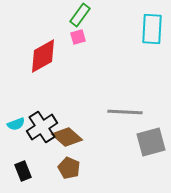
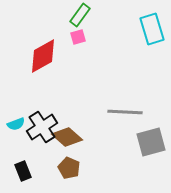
cyan rectangle: rotated 20 degrees counterclockwise
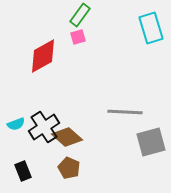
cyan rectangle: moved 1 px left, 1 px up
black cross: moved 2 px right
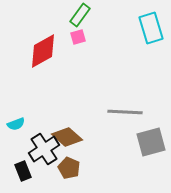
red diamond: moved 5 px up
black cross: moved 22 px down
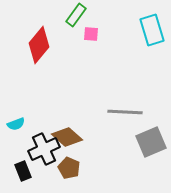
green rectangle: moved 4 px left
cyan rectangle: moved 1 px right, 2 px down
pink square: moved 13 px right, 3 px up; rotated 21 degrees clockwise
red diamond: moved 4 px left, 6 px up; rotated 21 degrees counterclockwise
gray square: rotated 8 degrees counterclockwise
black cross: rotated 8 degrees clockwise
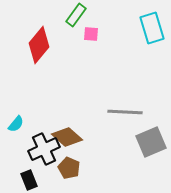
cyan rectangle: moved 2 px up
cyan semicircle: rotated 30 degrees counterclockwise
black rectangle: moved 6 px right, 9 px down
